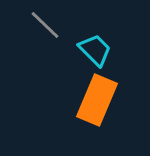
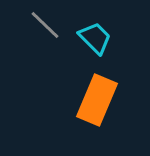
cyan trapezoid: moved 12 px up
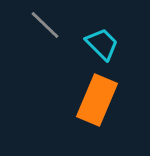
cyan trapezoid: moved 7 px right, 6 px down
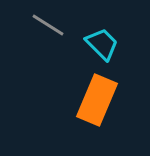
gray line: moved 3 px right; rotated 12 degrees counterclockwise
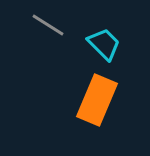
cyan trapezoid: moved 2 px right
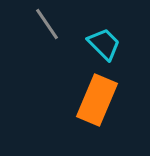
gray line: moved 1 px left, 1 px up; rotated 24 degrees clockwise
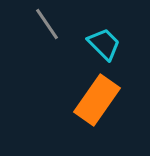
orange rectangle: rotated 12 degrees clockwise
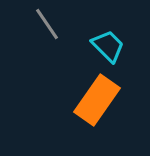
cyan trapezoid: moved 4 px right, 2 px down
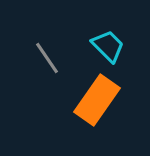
gray line: moved 34 px down
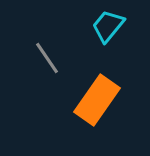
cyan trapezoid: moved 20 px up; rotated 96 degrees counterclockwise
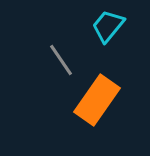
gray line: moved 14 px right, 2 px down
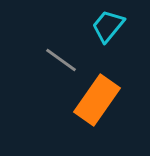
gray line: rotated 20 degrees counterclockwise
